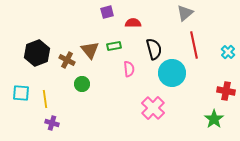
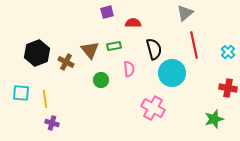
brown cross: moved 1 px left, 2 px down
green circle: moved 19 px right, 4 px up
red cross: moved 2 px right, 3 px up
pink cross: rotated 15 degrees counterclockwise
green star: rotated 18 degrees clockwise
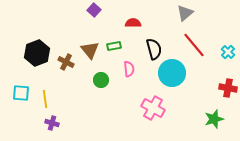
purple square: moved 13 px left, 2 px up; rotated 32 degrees counterclockwise
red line: rotated 28 degrees counterclockwise
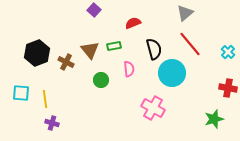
red semicircle: rotated 21 degrees counterclockwise
red line: moved 4 px left, 1 px up
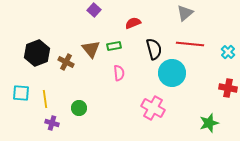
red line: rotated 44 degrees counterclockwise
brown triangle: moved 1 px right, 1 px up
pink semicircle: moved 10 px left, 4 px down
green circle: moved 22 px left, 28 px down
green star: moved 5 px left, 4 px down
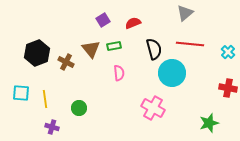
purple square: moved 9 px right, 10 px down; rotated 16 degrees clockwise
purple cross: moved 4 px down
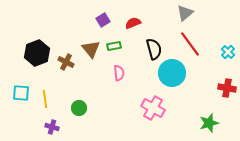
red line: rotated 48 degrees clockwise
red cross: moved 1 px left
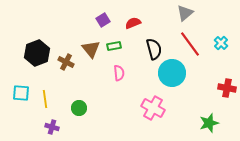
cyan cross: moved 7 px left, 9 px up
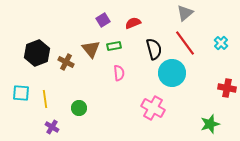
red line: moved 5 px left, 1 px up
green star: moved 1 px right, 1 px down
purple cross: rotated 16 degrees clockwise
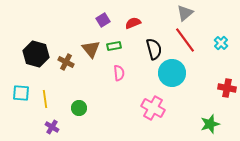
red line: moved 3 px up
black hexagon: moved 1 px left, 1 px down; rotated 25 degrees counterclockwise
